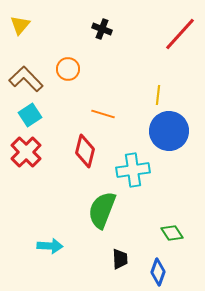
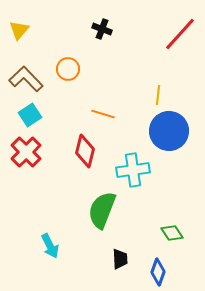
yellow triangle: moved 1 px left, 5 px down
cyan arrow: rotated 60 degrees clockwise
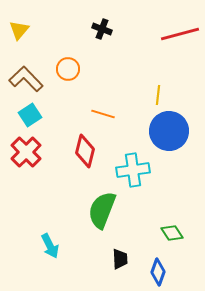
red line: rotated 33 degrees clockwise
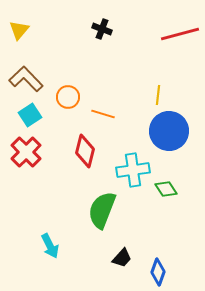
orange circle: moved 28 px down
green diamond: moved 6 px left, 44 px up
black trapezoid: moved 2 px right, 1 px up; rotated 45 degrees clockwise
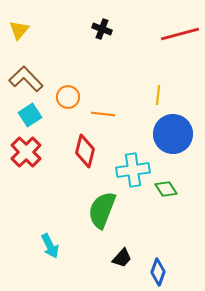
orange line: rotated 10 degrees counterclockwise
blue circle: moved 4 px right, 3 px down
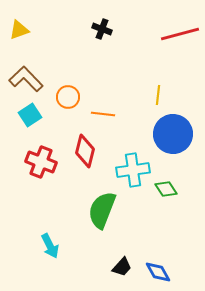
yellow triangle: rotated 30 degrees clockwise
red cross: moved 15 px right, 10 px down; rotated 24 degrees counterclockwise
black trapezoid: moved 9 px down
blue diamond: rotated 48 degrees counterclockwise
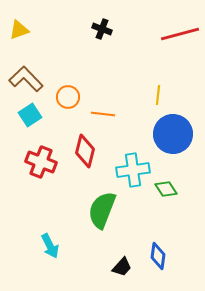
blue diamond: moved 16 px up; rotated 36 degrees clockwise
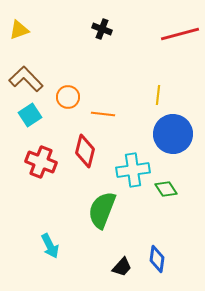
blue diamond: moved 1 px left, 3 px down
